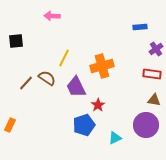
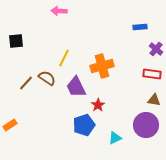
pink arrow: moved 7 px right, 5 px up
purple cross: rotated 16 degrees counterclockwise
orange rectangle: rotated 32 degrees clockwise
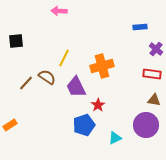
brown semicircle: moved 1 px up
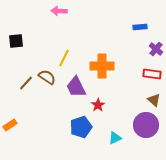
orange cross: rotated 15 degrees clockwise
brown triangle: rotated 32 degrees clockwise
blue pentagon: moved 3 px left, 2 px down
